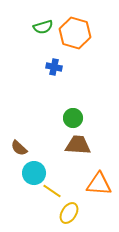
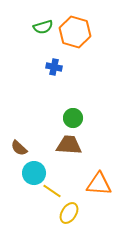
orange hexagon: moved 1 px up
brown trapezoid: moved 9 px left
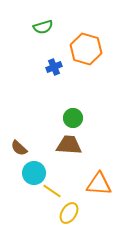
orange hexagon: moved 11 px right, 17 px down
blue cross: rotated 35 degrees counterclockwise
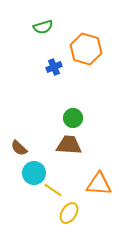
yellow line: moved 1 px right, 1 px up
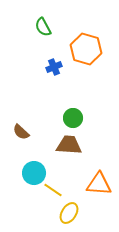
green semicircle: rotated 78 degrees clockwise
brown semicircle: moved 2 px right, 16 px up
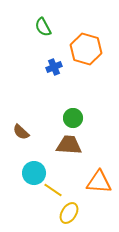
orange triangle: moved 2 px up
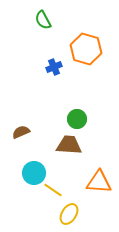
green semicircle: moved 7 px up
green circle: moved 4 px right, 1 px down
brown semicircle: rotated 114 degrees clockwise
yellow ellipse: moved 1 px down
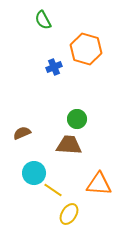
brown semicircle: moved 1 px right, 1 px down
orange triangle: moved 2 px down
